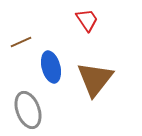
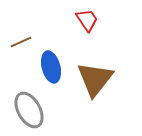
gray ellipse: moved 1 px right; rotated 9 degrees counterclockwise
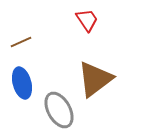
blue ellipse: moved 29 px left, 16 px down
brown triangle: rotated 15 degrees clockwise
gray ellipse: moved 30 px right
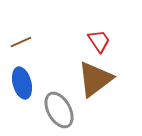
red trapezoid: moved 12 px right, 21 px down
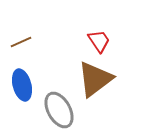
blue ellipse: moved 2 px down
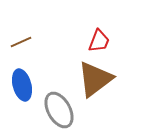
red trapezoid: rotated 55 degrees clockwise
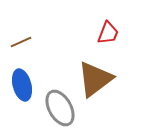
red trapezoid: moved 9 px right, 8 px up
gray ellipse: moved 1 px right, 2 px up
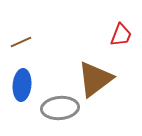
red trapezoid: moved 13 px right, 2 px down
blue ellipse: rotated 20 degrees clockwise
gray ellipse: rotated 66 degrees counterclockwise
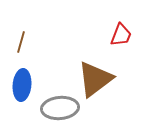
brown line: rotated 50 degrees counterclockwise
